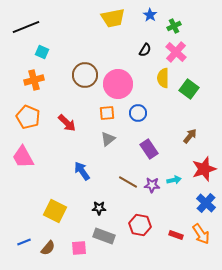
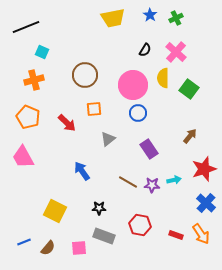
green cross: moved 2 px right, 8 px up
pink circle: moved 15 px right, 1 px down
orange square: moved 13 px left, 4 px up
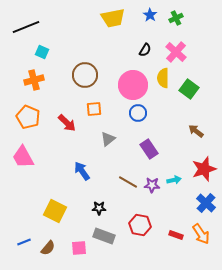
brown arrow: moved 6 px right, 5 px up; rotated 91 degrees counterclockwise
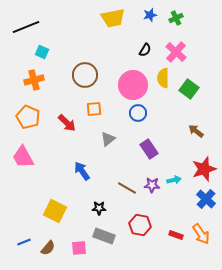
blue star: rotated 24 degrees clockwise
brown line: moved 1 px left, 6 px down
blue cross: moved 4 px up
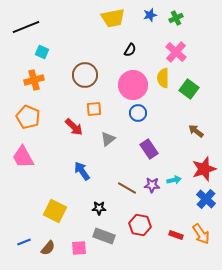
black semicircle: moved 15 px left
red arrow: moved 7 px right, 4 px down
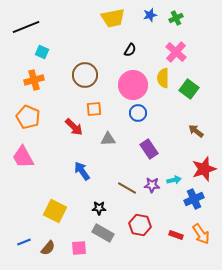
gray triangle: rotated 35 degrees clockwise
blue cross: moved 12 px left; rotated 24 degrees clockwise
gray rectangle: moved 1 px left, 3 px up; rotated 10 degrees clockwise
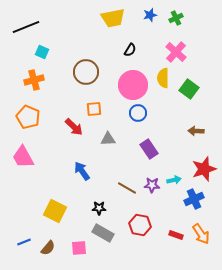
brown circle: moved 1 px right, 3 px up
brown arrow: rotated 35 degrees counterclockwise
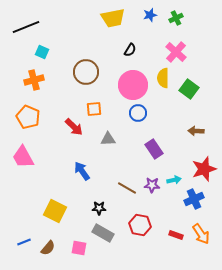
purple rectangle: moved 5 px right
pink square: rotated 14 degrees clockwise
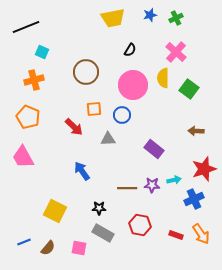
blue circle: moved 16 px left, 2 px down
purple rectangle: rotated 18 degrees counterclockwise
brown line: rotated 30 degrees counterclockwise
